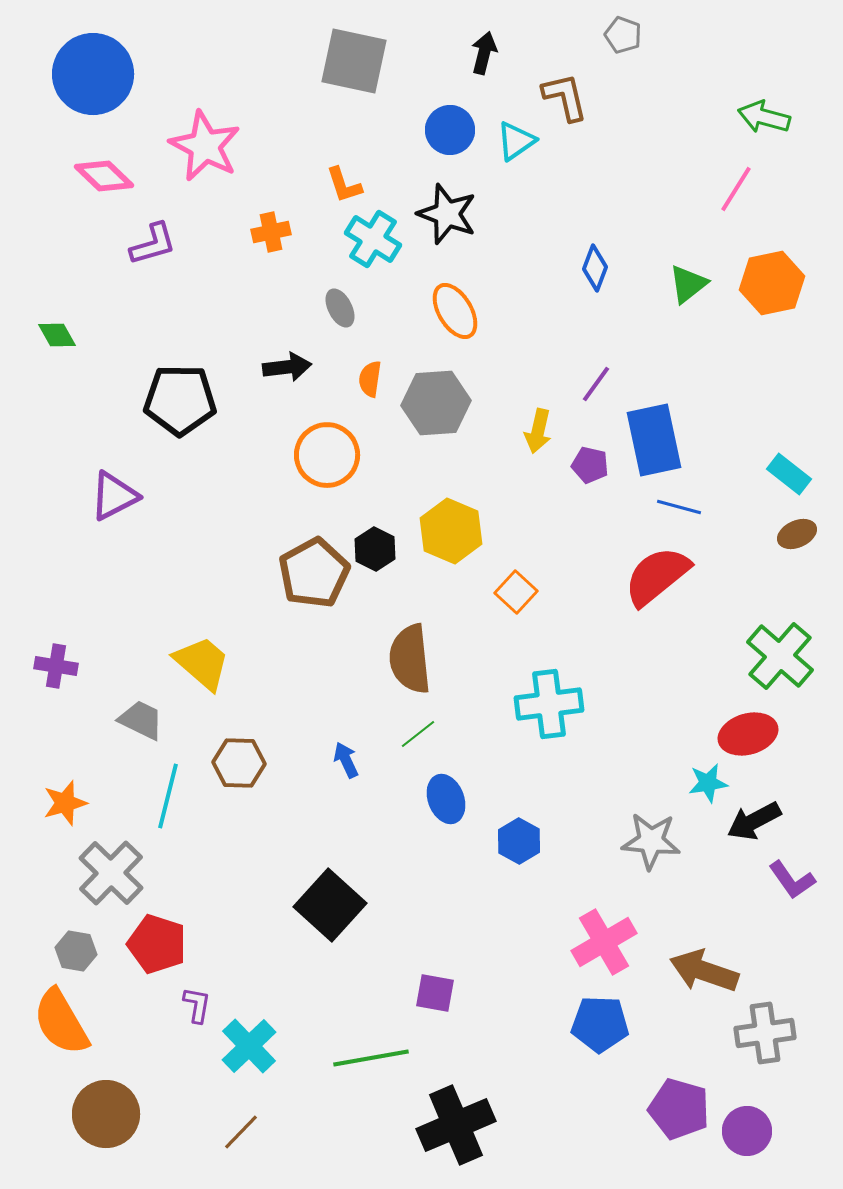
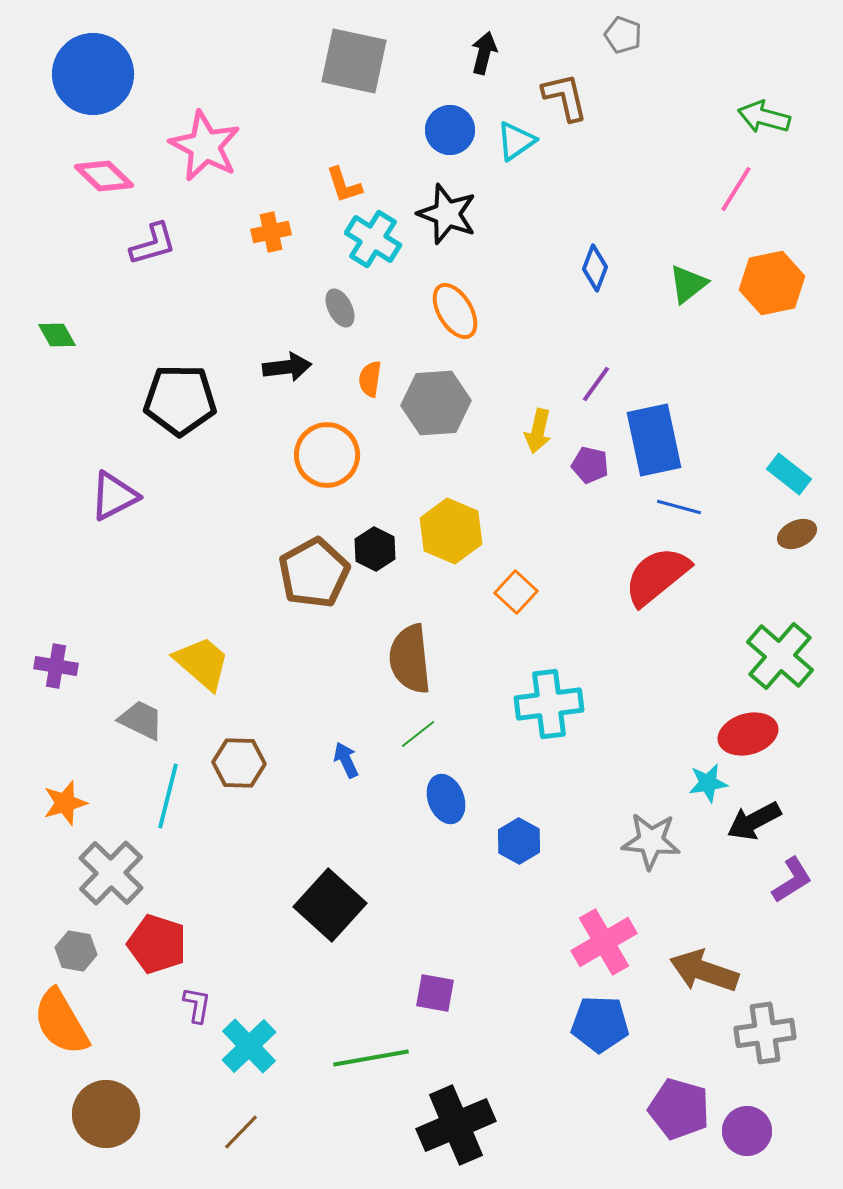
purple L-shape at (792, 880): rotated 87 degrees counterclockwise
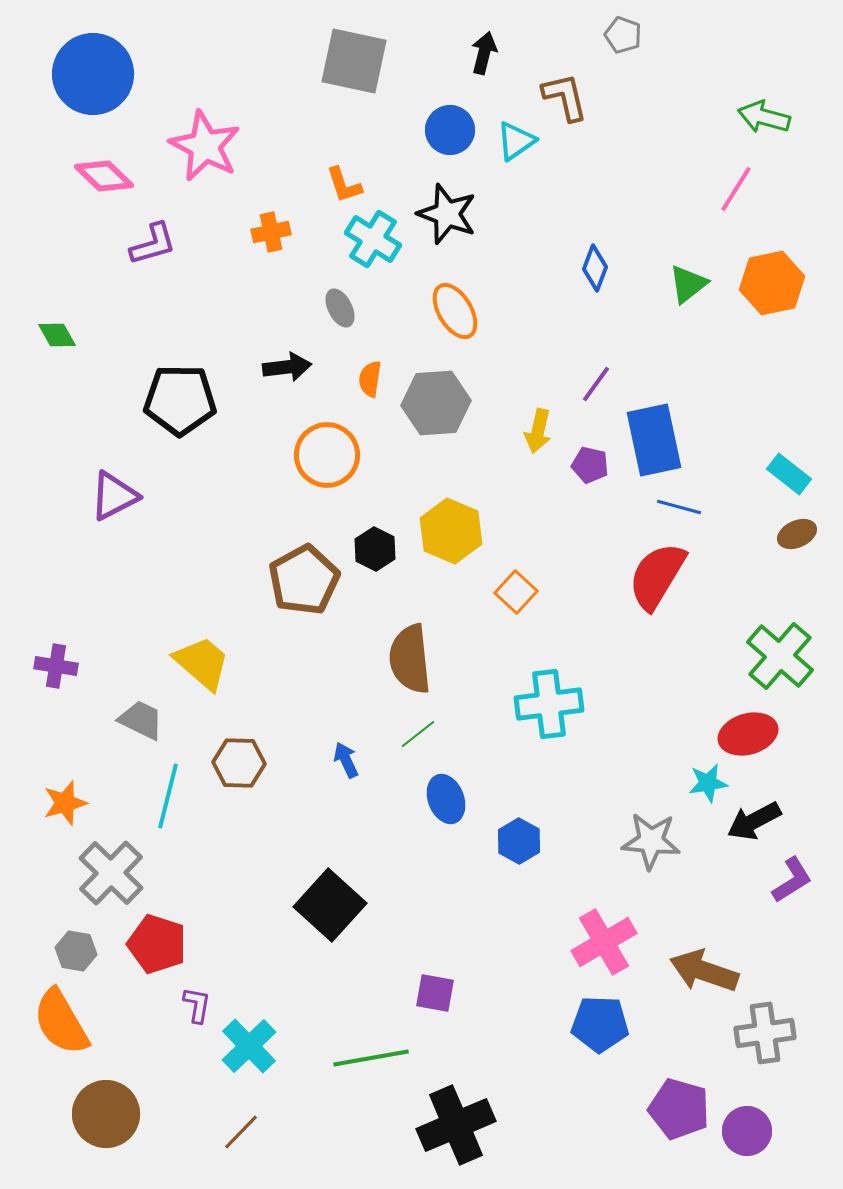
brown pentagon at (314, 573): moved 10 px left, 7 px down
red semicircle at (657, 576): rotated 20 degrees counterclockwise
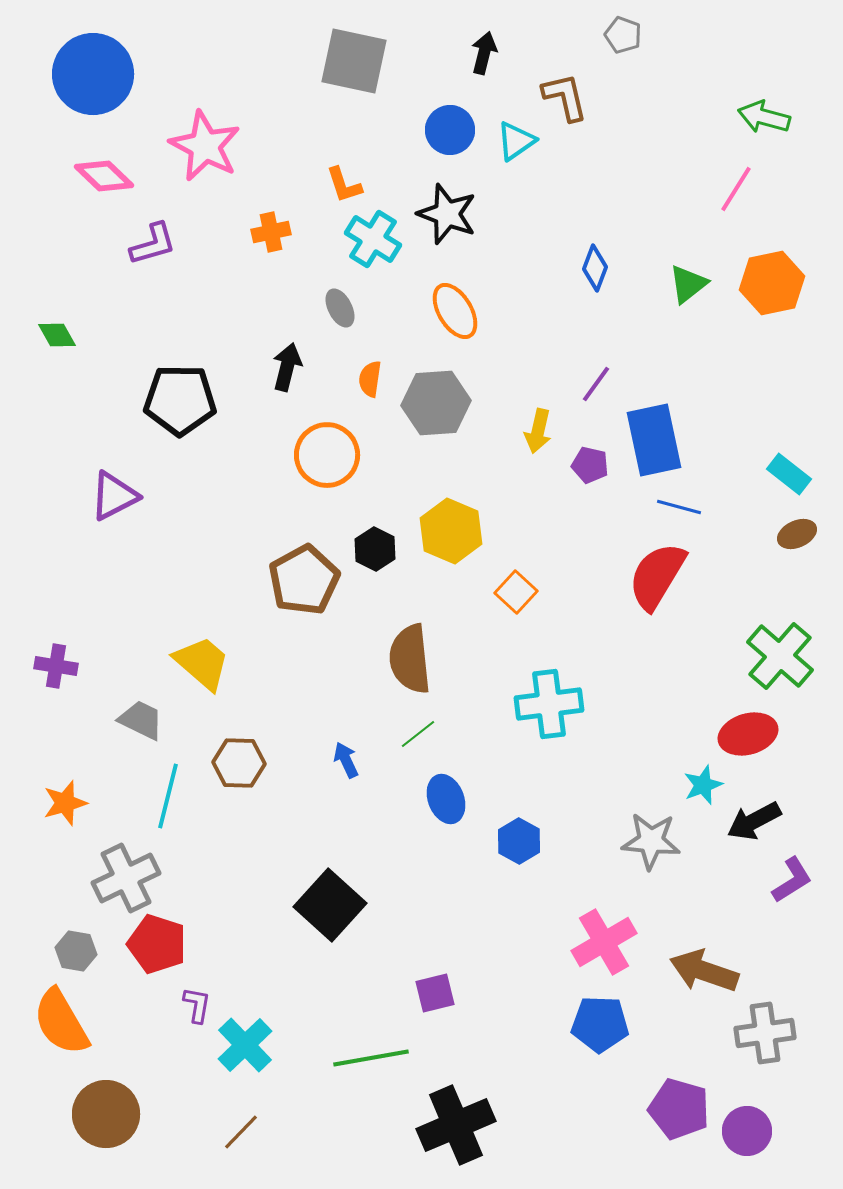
black arrow at (287, 367): rotated 69 degrees counterclockwise
cyan star at (708, 783): moved 5 px left, 2 px down; rotated 12 degrees counterclockwise
gray cross at (111, 873): moved 15 px right, 5 px down; rotated 20 degrees clockwise
purple square at (435, 993): rotated 24 degrees counterclockwise
cyan cross at (249, 1046): moved 4 px left, 1 px up
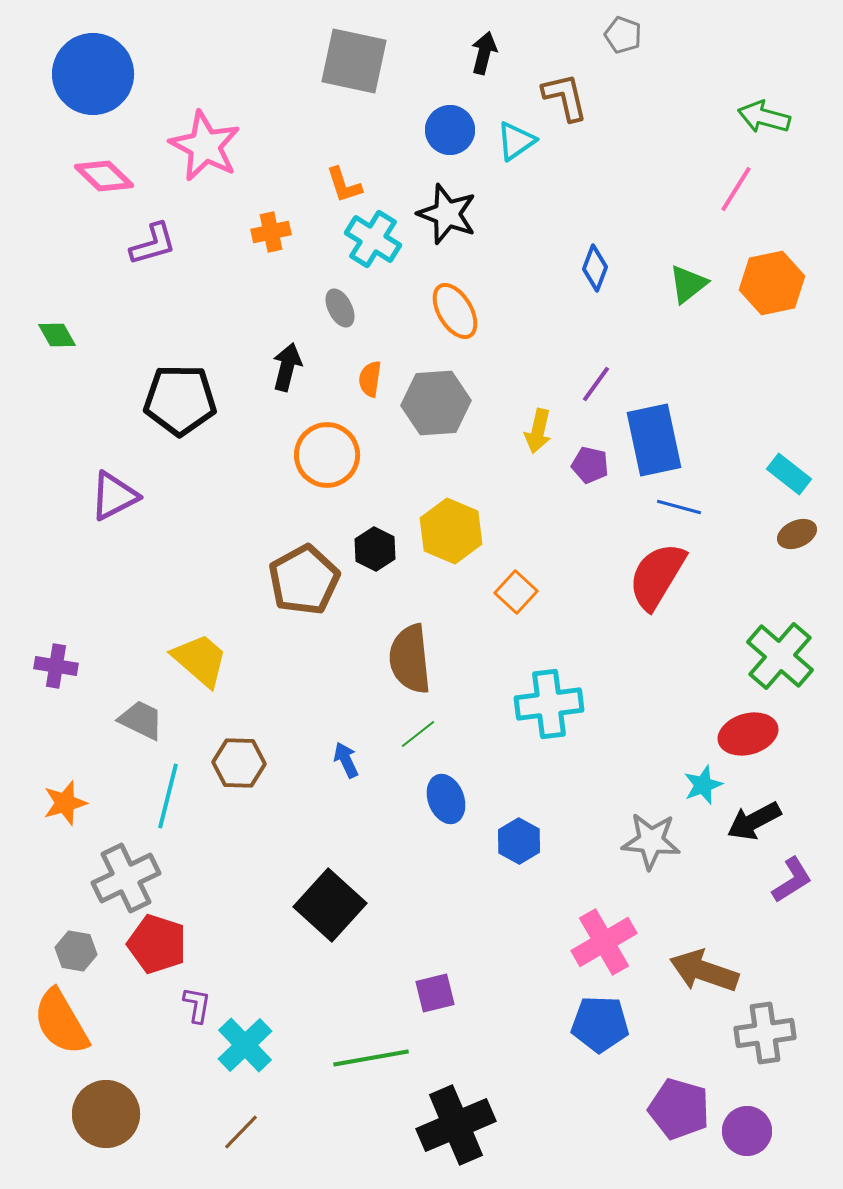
yellow trapezoid at (202, 663): moved 2 px left, 3 px up
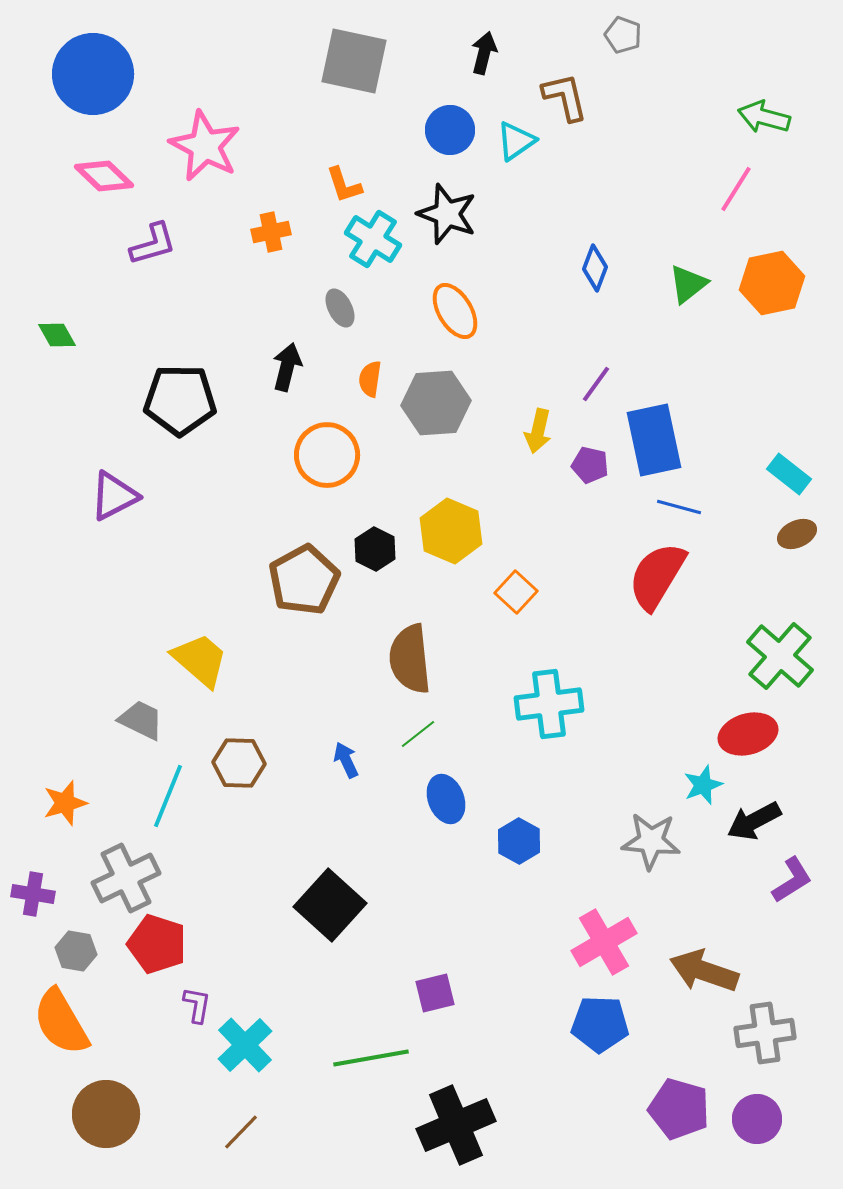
purple cross at (56, 666): moved 23 px left, 228 px down
cyan line at (168, 796): rotated 8 degrees clockwise
purple circle at (747, 1131): moved 10 px right, 12 px up
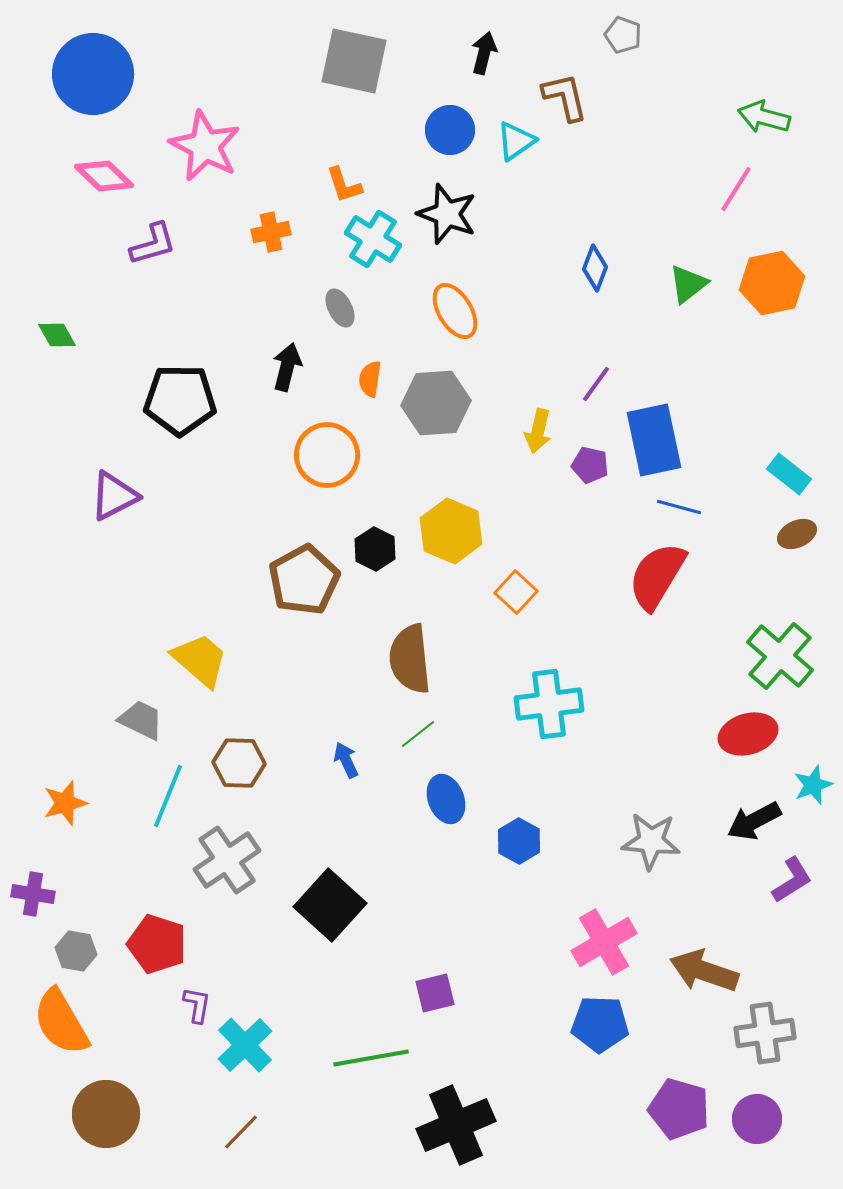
cyan star at (703, 785): moved 110 px right
gray cross at (126, 878): moved 101 px right, 18 px up; rotated 8 degrees counterclockwise
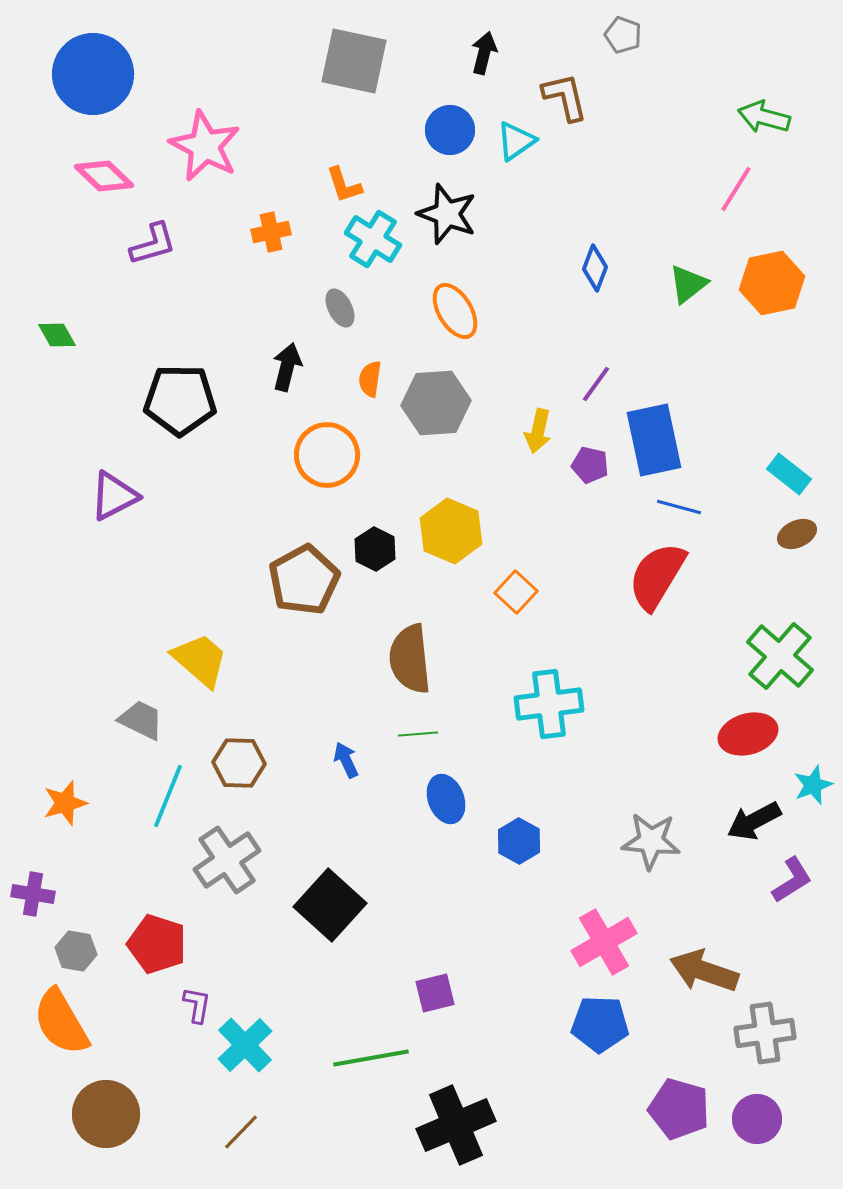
green line at (418, 734): rotated 33 degrees clockwise
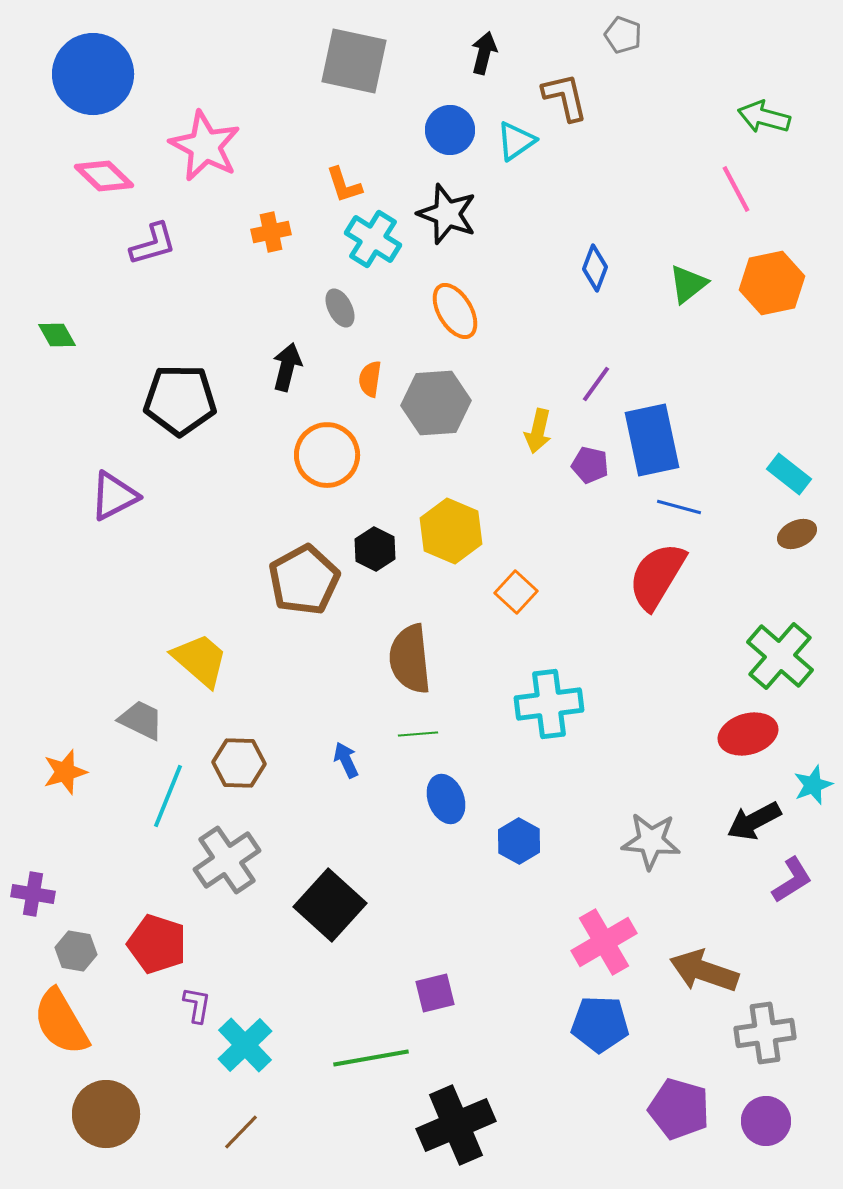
pink line at (736, 189): rotated 60 degrees counterclockwise
blue rectangle at (654, 440): moved 2 px left
orange star at (65, 803): moved 31 px up
purple circle at (757, 1119): moved 9 px right, 2 px down
